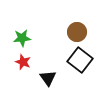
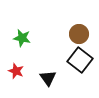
brown circle: moved 2 px right, 2 px down
green star: rotated 18 degrees clockwise
red star: moved 7 px left, 9 px down
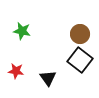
brown circle: moved 1 px right
green star: moved 7 px up
red star: rotated 14 degrees counterclockwise
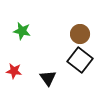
red star: moved 2 px left
